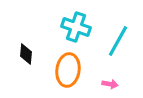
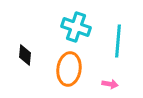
cyan line: rotated 24 degrees counterclockwise
black diamond: moved 1 px left, 1 px down
orange ellipse: moved 1 px right, 1 px up
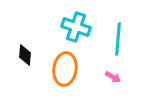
cyan line: moved 2 px up
orange ellipse: moved 4 px left
pink arrow: moved 3 px right, 7 px up; rotated 21 degrees clockwise
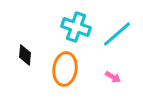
cyan line: moved 1 px left, 5 px up; rotated 44 degrees clockwise
